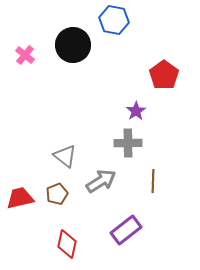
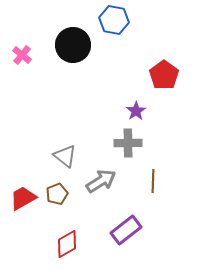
pink cross: moved 3 px left
red trapezoid: moved 3 px right; rotated 16 degrees counterclockwise
red diamond: rotated 48 degrees clockwise
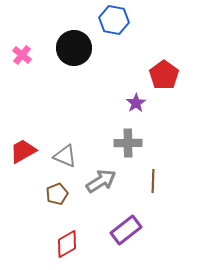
black circle: moved 1 px right, 3 px down
purple star: moved 8 px up
gray triangle: rotated 15 degrees counterclockwise
red trapezoid: moved 47 px up
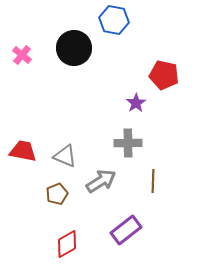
red pentagon: rotated 24 degrees counterclockwise
red trapezoid: rotated 40 degrees clockwise
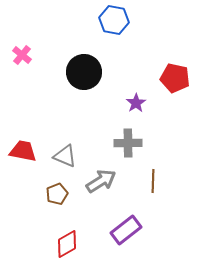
black circle: moved 10 px right, 24 px down
red pentagon: moved 11 px right, 3 px down
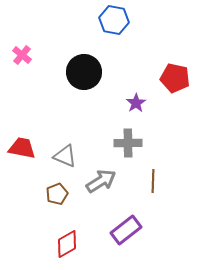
red trapezoid: moved 1 px left, 3 px up
